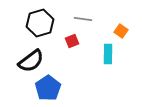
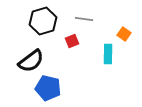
gray line: moved 1 px right
black hexagon: moved 3 px right, 2 px up
orange square: moved 3 px right, 3 px down
blue pentagon: rotated 25 degrees counterclockwise
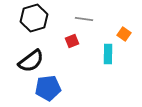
black hexagon: moved 9 px left, 3 px up
blue pentagon: rotated 20 degrees counterclockwise
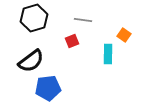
gray line: moved 1 px left, 1 px down
orange square: moved 1 px down
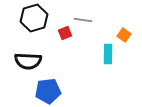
red square: moved 7 px left, 8 px up
black semicircle: moved 3 px left; rotated 40 degrees clockwise
blue pentagon: moved 3 px down
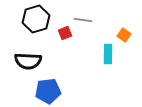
black hexagon: moved 2 px right, 1 px down
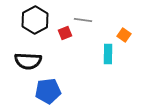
black hexagon: moved 1 px left, 1 px down; rotated 12 degrees counterclockwise
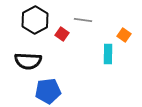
red square: moved 3 px left, 1 px down; rotated 32 degrees counterclockwise
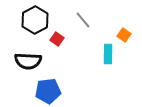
gray line: rotated 42 degrees clockwise
red square: moved 5 px left, 5 px down
